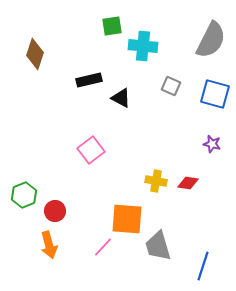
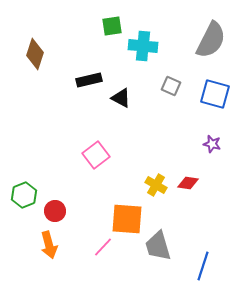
pink square: moved 5 px right, 5 px down
yellow cross: moved 4 px down; rotated 20 degrees clockwise
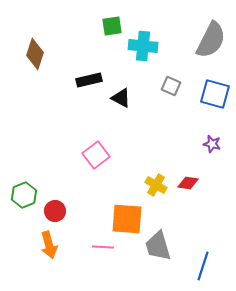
pink line: rotated 50 degrees clockwise
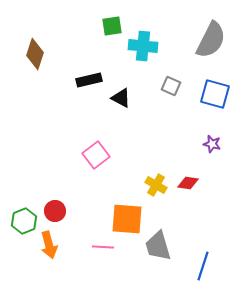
green hexagon: moved 26 px down
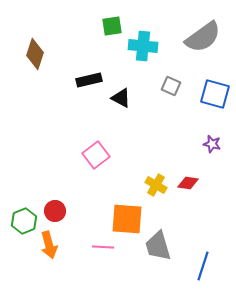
gray semicircle: moved 8 px left, 3 px up; rotated 27 degrees clockwise
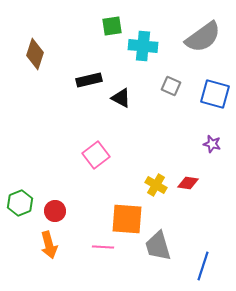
green hexagon: moved 4 px left, 18 px up
